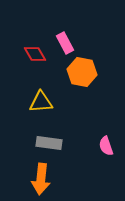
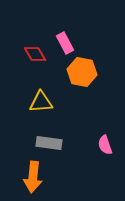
pink semicircle: moved 1 px left, 1 px up
orange arrow: moved 8 px left, 2 px up
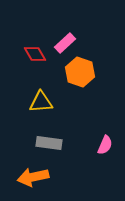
pink rectangle: rotated 75 degrees clockwise
orange hexagon: moved 2 px left; rotated 8 degrees clockwise
pink semicircle: rotated 138 degrees counterclockwise
orange arrow: rotated 72 degrees clockwise
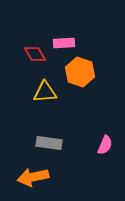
pink rectangle: moved 1 px left; rotated 40 degrees clockwise
yellow triangle: moved 4 px right, 10 px up
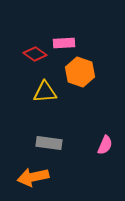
red diamond: rotated 25 degrees counterclockwise
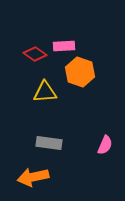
pink rectangle: moved 3 px down
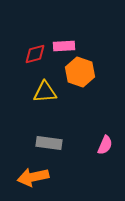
red diamond: rotated 50 degrees counterclockwise
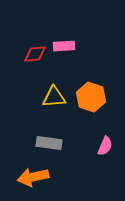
red diamond: rotated 10 degrees clockwise
orange hexagon: moved 11 px right, 25 px down
yellow triangle: moved 9 px right, 5 px down
pink semicircle: moved 1 px down
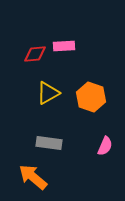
yellow triangle: moved 6 px left, 4 px up; rotated 25 degrees counterclockwise
orange arrow: rotated 52 degrees clockwise
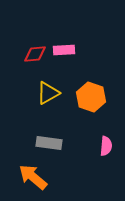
pink rectangle: moved 4 px down
pink semicircle: moved 1 px right; rotated 18 degrees counterclockwise
